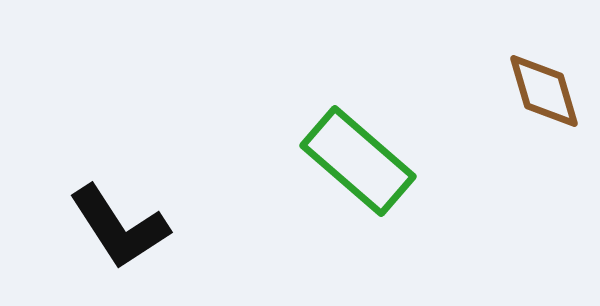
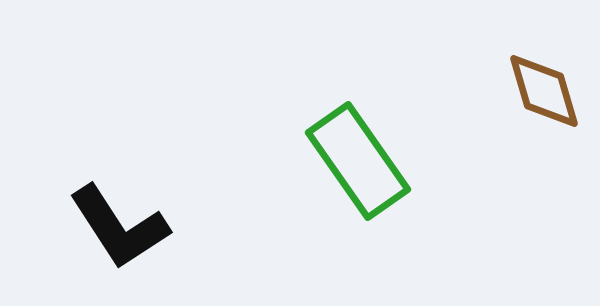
green rectangle: rotated 14 degrees clockwise
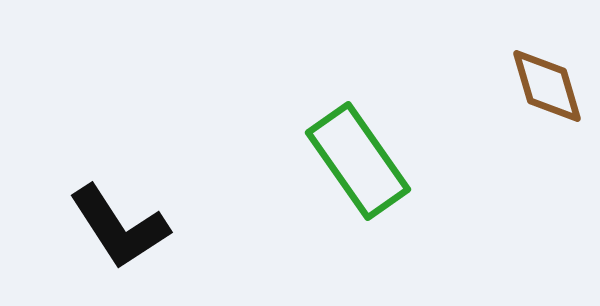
brown diamond: moved 3 px right, 5 px up
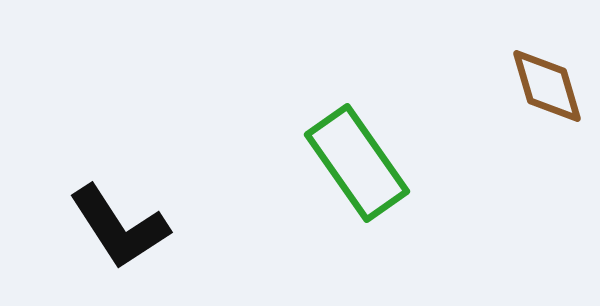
green rectangle: moved 1 px left, 2 px down
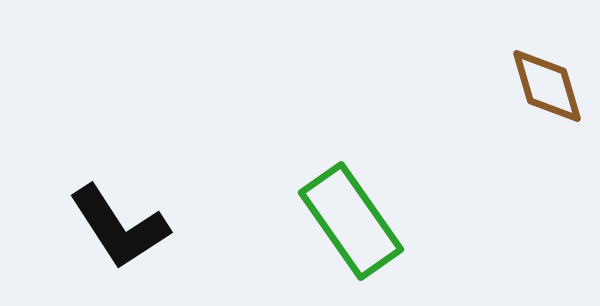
green rectangle: moved 6 px left, 58 px down
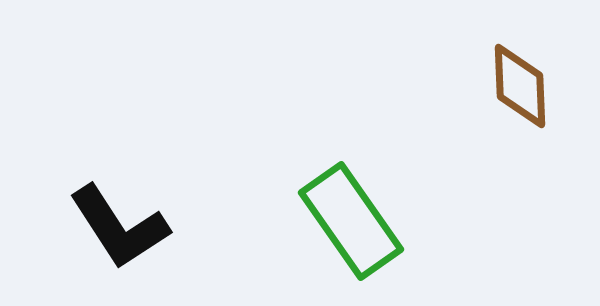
brown diamond: moved 27 px left; rotated 14 degrees clockwise
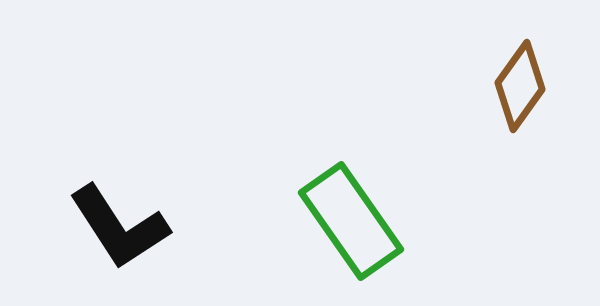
brown diamond: rotated 38 degrees clockwise
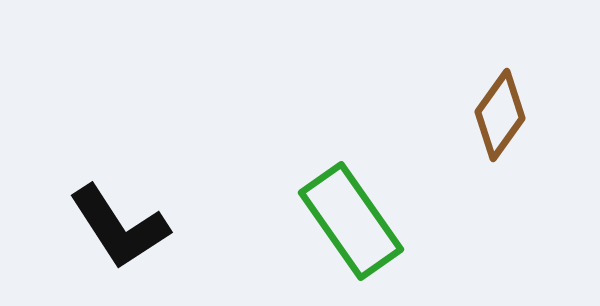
brown diamond: moved 20 px left, 29 px down
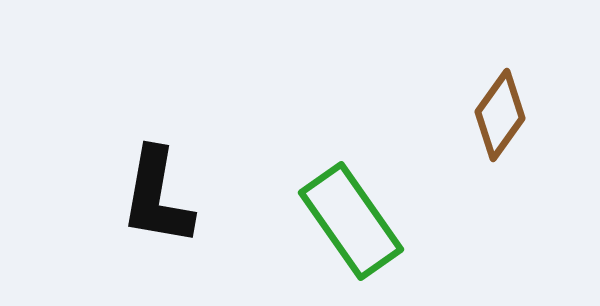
black L-shape: moved 38 px right, 30 px up; rotated 43 degrees clockwise
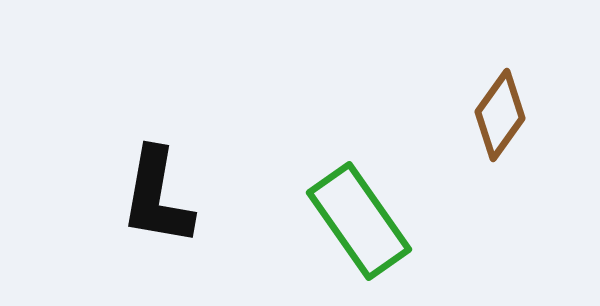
green rectangle: moved 8 px right
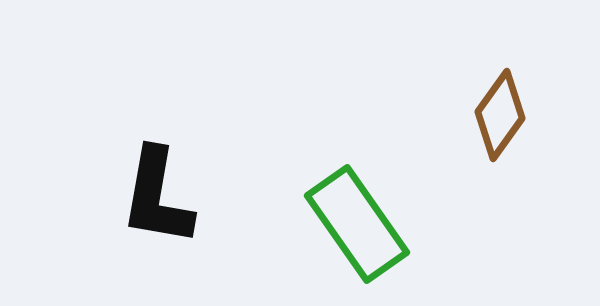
green rectangle: moved 2 px left, 3 px down
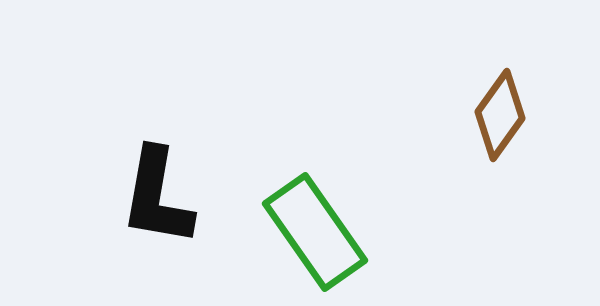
green rectangle: moved 42 px left, 8 px down
